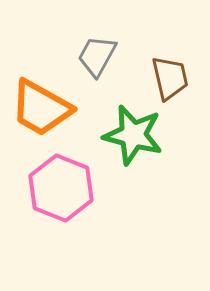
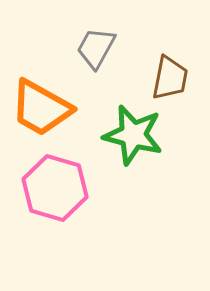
gray trapezoid: moved 1 px left, 8 px up
brown trapezoid: rotated 24 degrees clockwise
pink hexagon: moved 6 px left; rotated 6 degrees counterclockwise
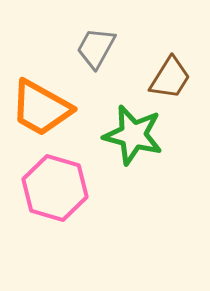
brown trapezoid: rotated 21 degrees clockwise
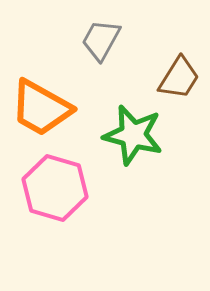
gray trapezoid: moved 5 px right, 8 px up
brown trapezoid: moved 9 px right
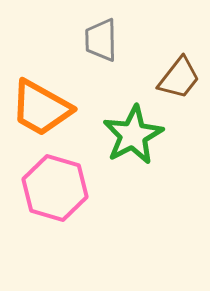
gray trapezoid: rotated 30 degrees counterclockwise
brown trapezoid: rotated 6 degrees clockwise
green star: rotated 30 degrees clockwise
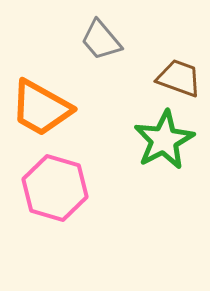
gray trapezoid: rotated 39 degrees counterclockwise
brown trapezoid: rotated 108 degrees counterclockwise
green star: moved 31 px right, 5 px down
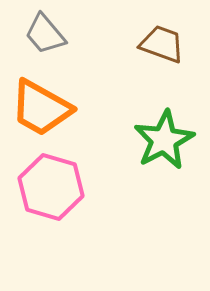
gray trapezoid: moved 56 px left, 6 px up
brown trapezoid: moved 17 px left, 34 px up
pink hexagon: moved 4 px left, 1 px up
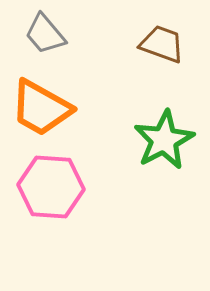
pink hexagon: rotated 12 degrees counterclockwise
